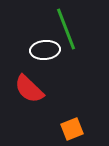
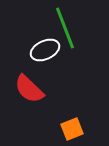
green line: moved 1 px left, 1 px up
white ellipse: rotated 20 degrees counterclockwise
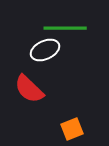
green line: rotated 69 degrees counterclockwise
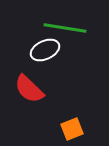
green line: rotated 9 degrees clockwise
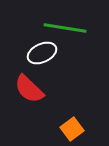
white ellipse: moved 3 px left, 3 px down
orange square: rotated 15 degrees counterclockwise
